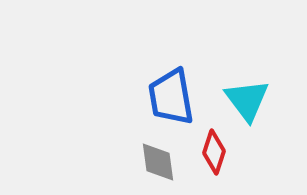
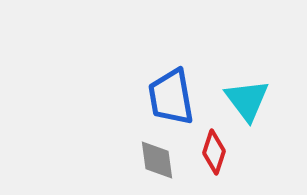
gray diamond: moved 1 px left, 2 px up
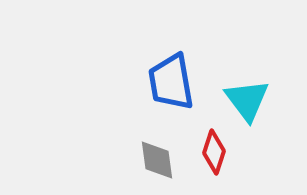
blue trapezoid: moved 15 px up
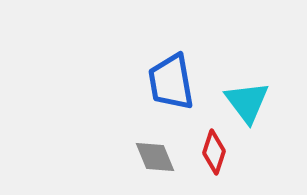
cyan triangle: moved 2 px down
gray diamond: moved 2 px left, 3 px up; rotated 15 degrees counterclockwise
